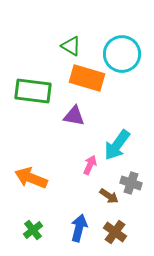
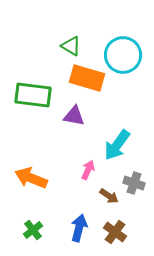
cyan circle: moved 1 px right, 1 px down
green rectangle: moved 4 px down
pink arrow: moved 2 px left, 5 px down
gray cross: moved 3 px right
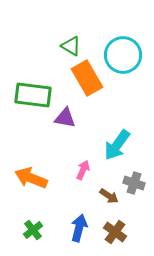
orange rectangle: rotated 44 degrees clockwise
purple triangle: moved 9 px left, 2 px down
pink arrow: moved 5 px left
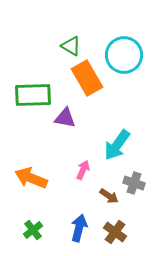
cyan circle: moved 1 px right
green rectangle: rotated 9 degrees counterclockwise
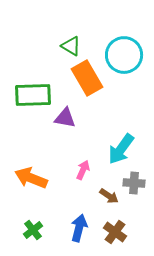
cyan arrow: moved 4 px right, 4 px down
gray cross: rotated 15 degrees counterclockwise
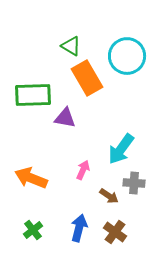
cyan circle: moved 3 px right, 1 px down
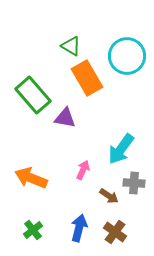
green rectangle: rotated 51 degrees clockwise
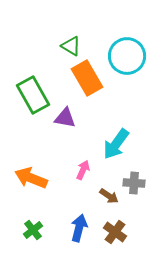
green rectangle: rotated 12 degrees clockwise
cyan arrow: moved 5 px left, 5 px up
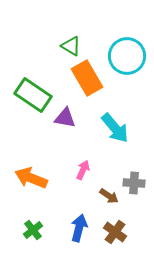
green rectangle: rotated 27 degrees counterclockwise
cyan arrow: moved 1 px left, 16 px up; rotated 76 degrees counterclockwise
